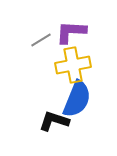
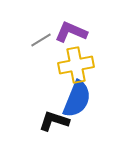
purple L-shape: rotated 20 degrees clockwise
yellow cross: moved 3 px right
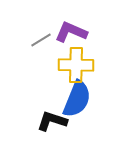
yellow cross: rotated 12 degrees clockwise
black L-shape: moved 2 px left
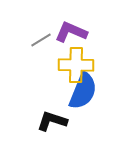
blue semicircle: moved 6 px right, 8 px up
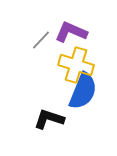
gray line: rotated 15 degrees counterclockwise
yellow cross: rotated 16 degrees clockwise
black L-shape: moved 3 px left, 2 px up
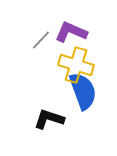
blue semicircle: rotated 42 degrees counterclockwise
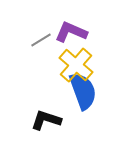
gray line: rotated 15 degrees clockwise
yellow cross: rotated 24 degrees clockwise
black L-shape: moved 3 px left, 1 px down
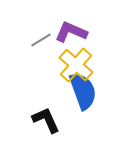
black L-shape: rotated 48 degrees clockwise
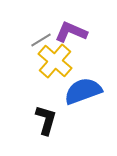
yellow cross: moved 21 px left, 4 px up
blue semicircle: rotated 90 degrees counterclockwise
black L-shape: rotated 40 degrees clockwise
